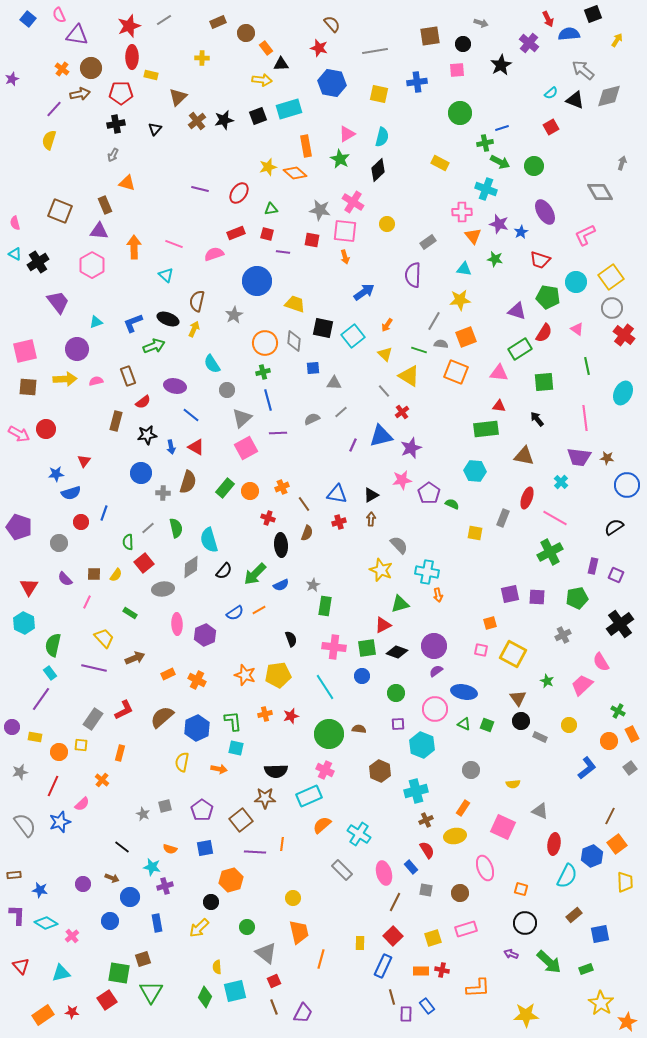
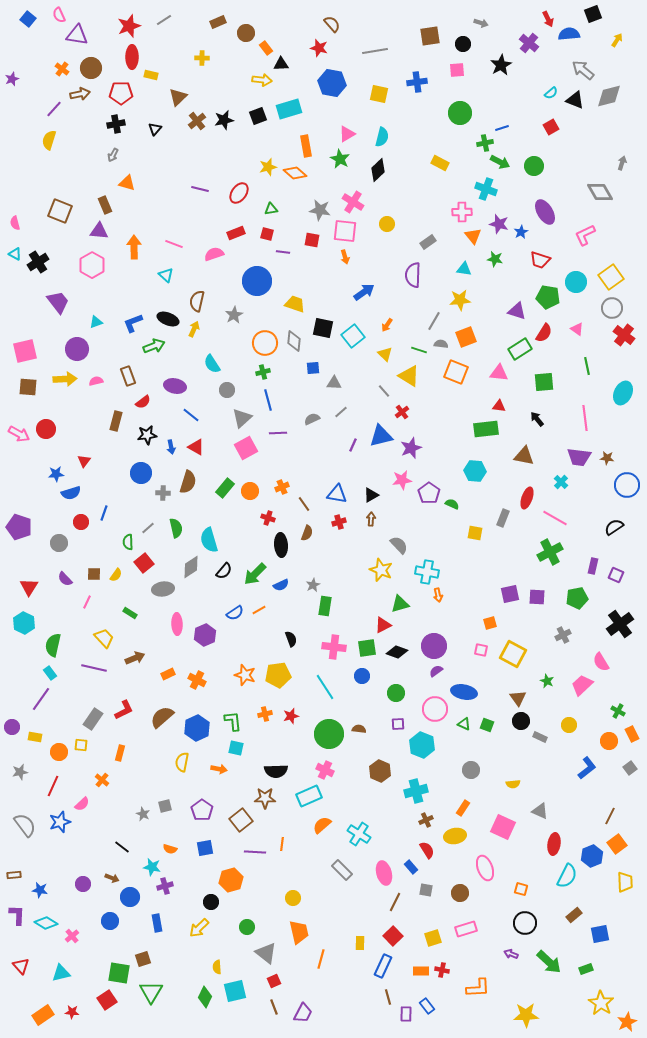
brown line at (392, 997): moved 4 px left
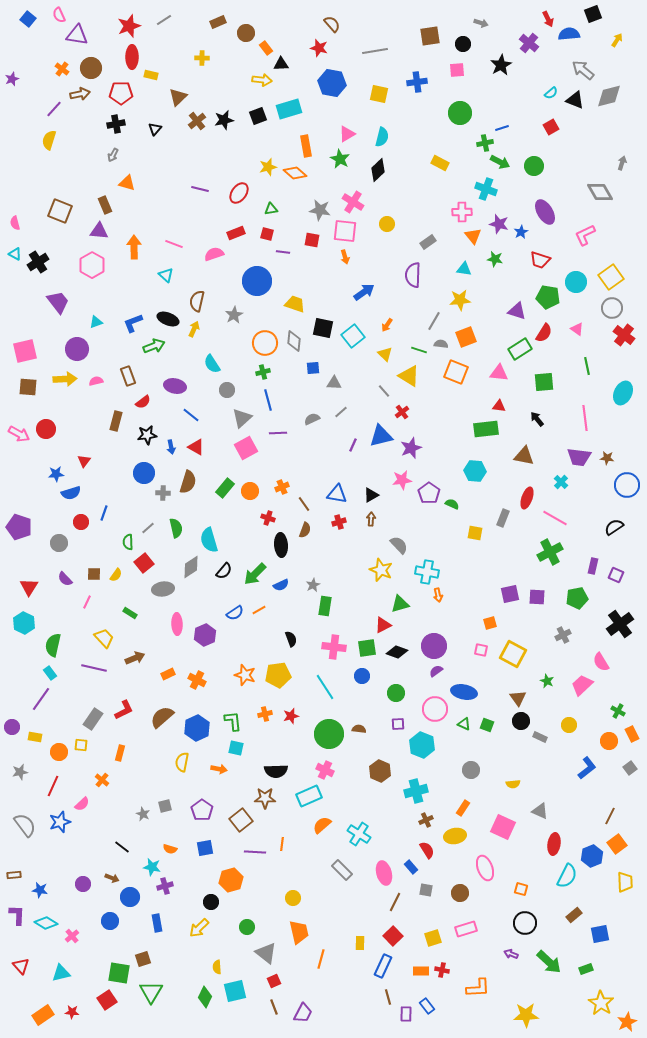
blue circle at (141, 473): moved 3 px right
brown semicircle at (307, 533): moved 2 px left, 3 px up
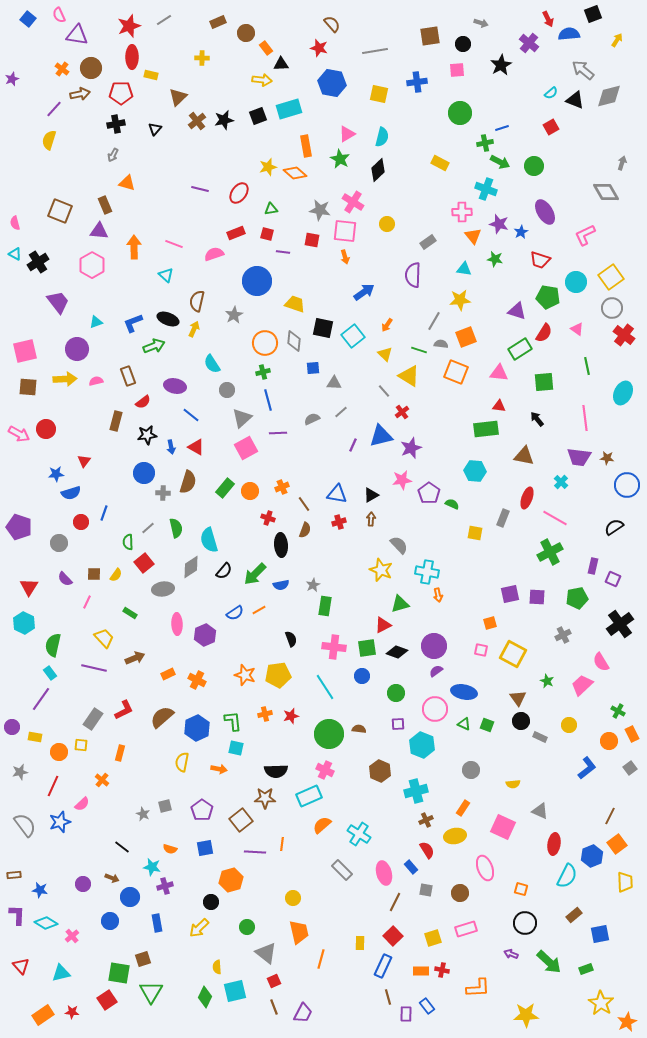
gray diamond at (600, 192): moved 6 px right
purple square at (616, 575): moved 3 px left, 4 px down
blue semicircle at (281, 585): rotated 14 degrees clockwise
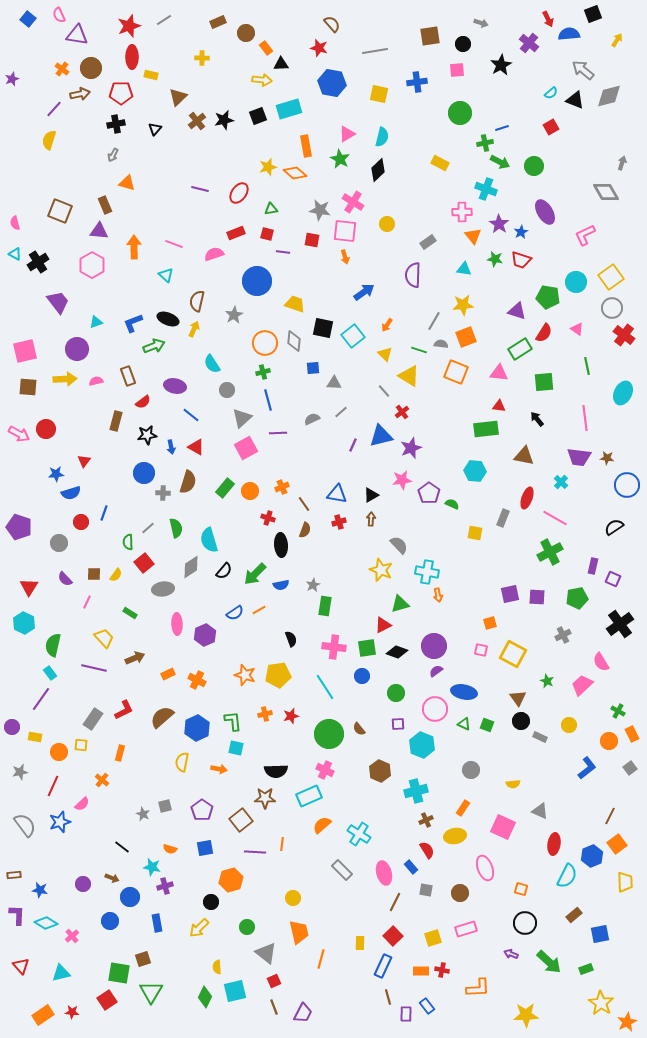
purple star at (499, 224): rotated 18 degrees clockwise
red trapezoid at (540, 260): moved 19 px left
yellow star at (460, 300): moved 3 px right, 5 px down
brown semicircle at (359, 729): rotated 136 degrees counterclockwise
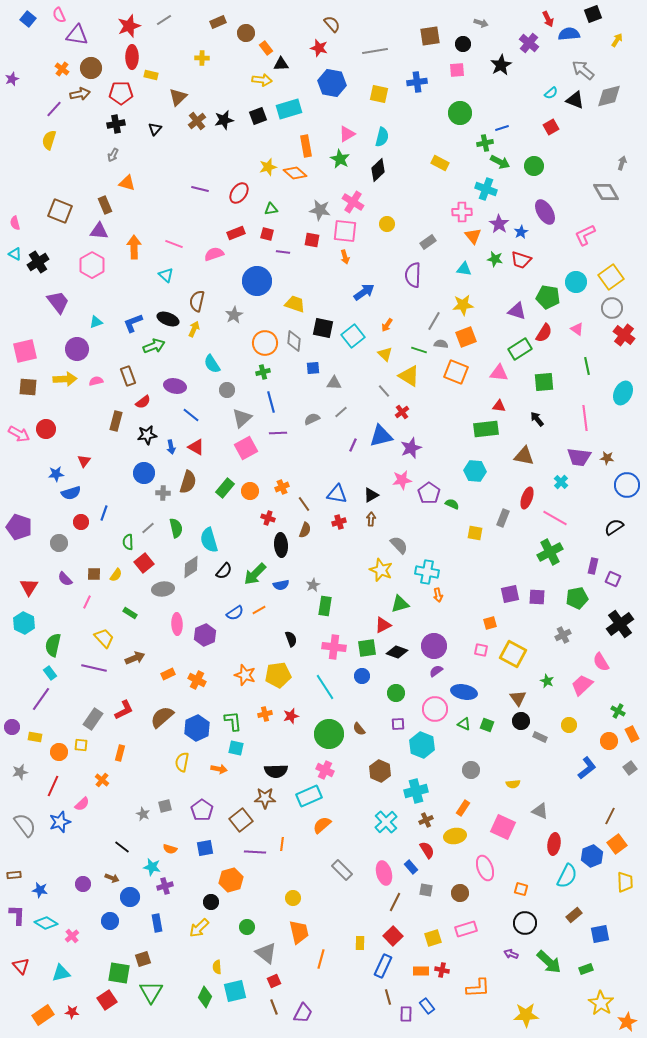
blue line at (268, 400): moved 3 px right, 2 px down
cyan cross at (359, 834): moved 27 px right, 12 px up; rotated 15 degrees clockwise
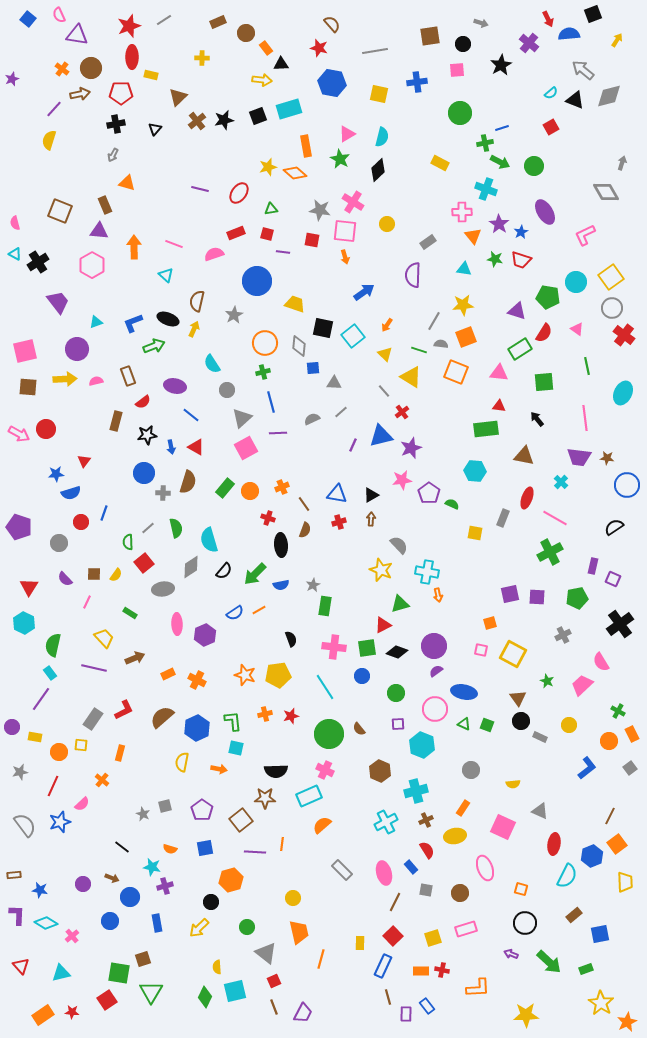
gray diamond at (294, 341): moved 5 px right, 5 px down
yellow triangle at (409, 376): moved 2 px right, 1 px down
cyan cross at (386, 822): rotated 15 degrees clockwise
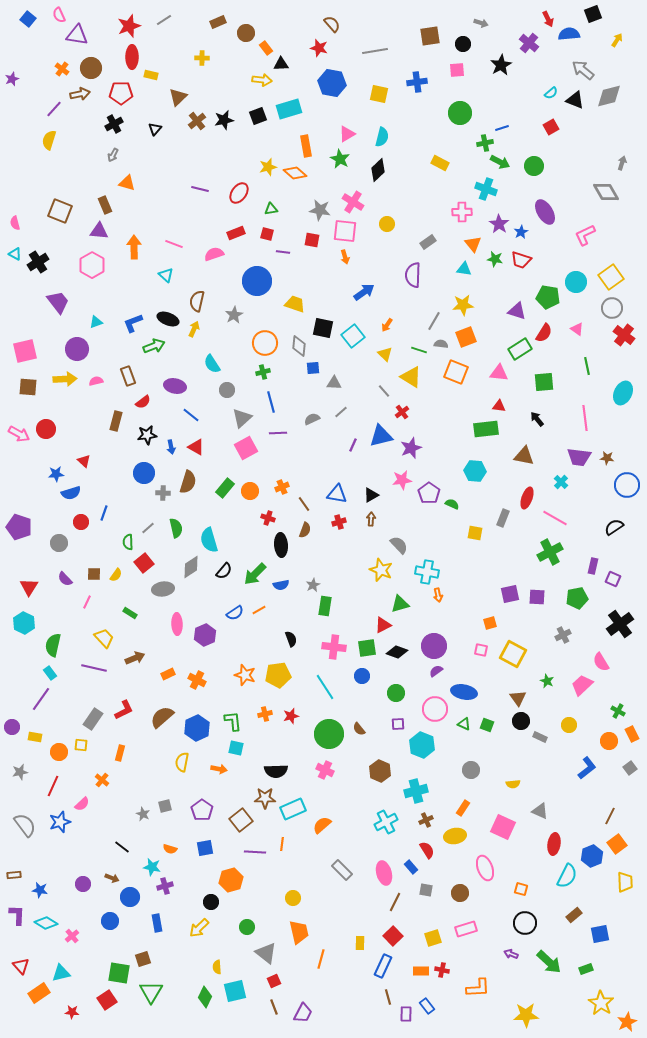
black cross at (116, 124): moved 2 px left; rotated 18 degrees counterclockwise
orange triangle at (473, 236): moved 8 px down
red triangle at (84, 461): rotated 24 degrees counterclockwise
cyan rectangle at (309, 796): moved 16 px left, 13 px down
orange rectangle at (43, 1015): moved 4 px left, 22 px up
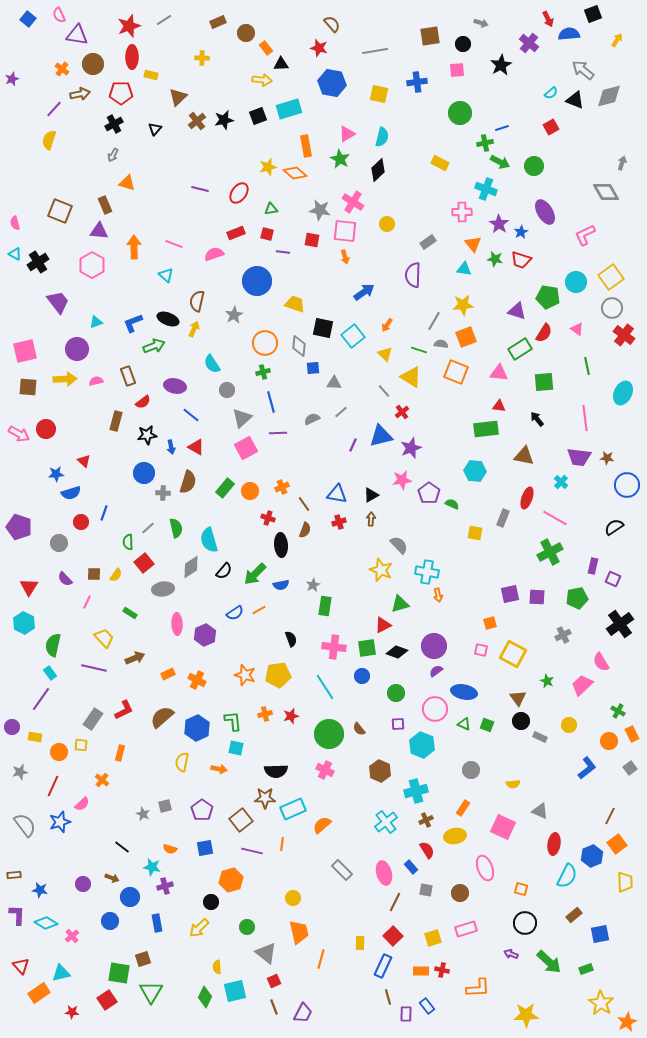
brown circle at (91, 68): moved 2 px right, 4 px up
cyan cross at (386, 822): rotated 10 degrees counterclockwise
purple line at (255, 852): moved 3 px left, 1 px up; rotated 10 degrees clockwise
